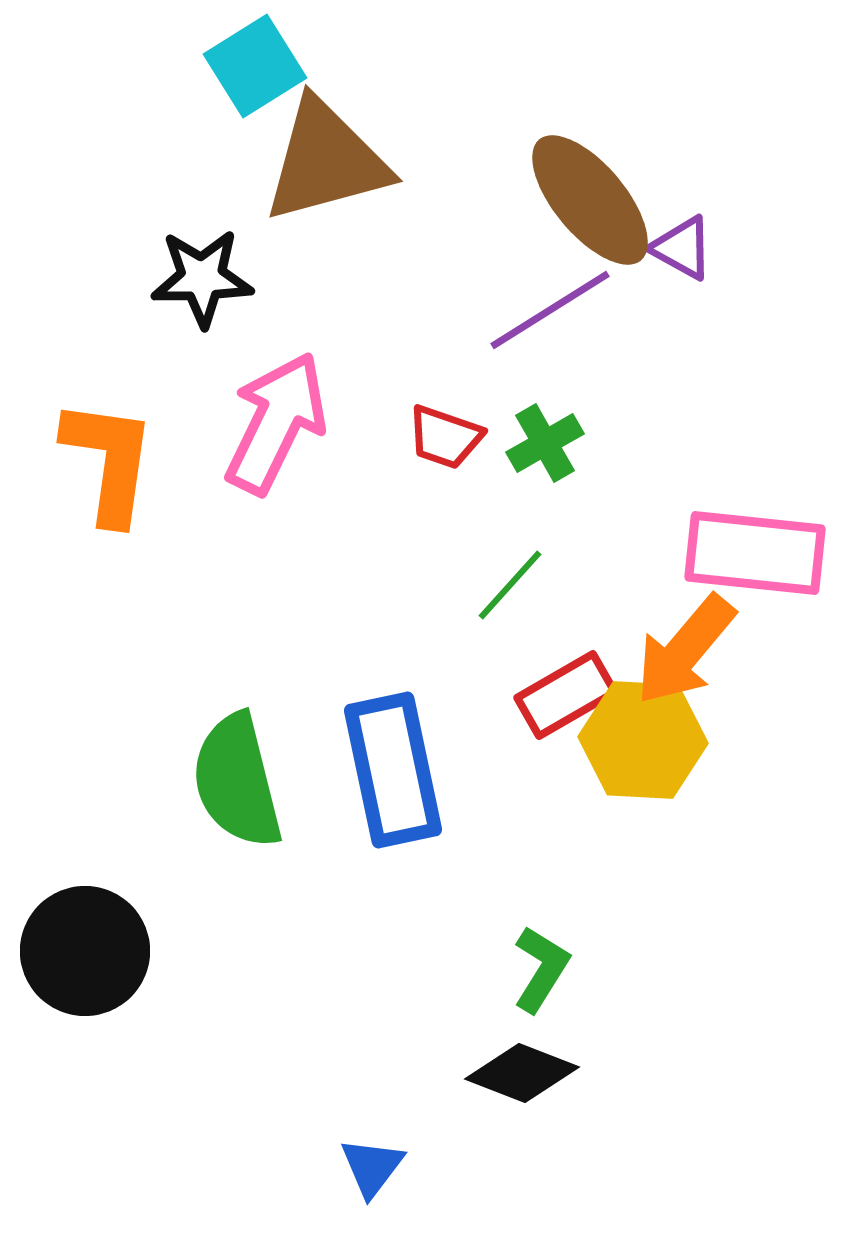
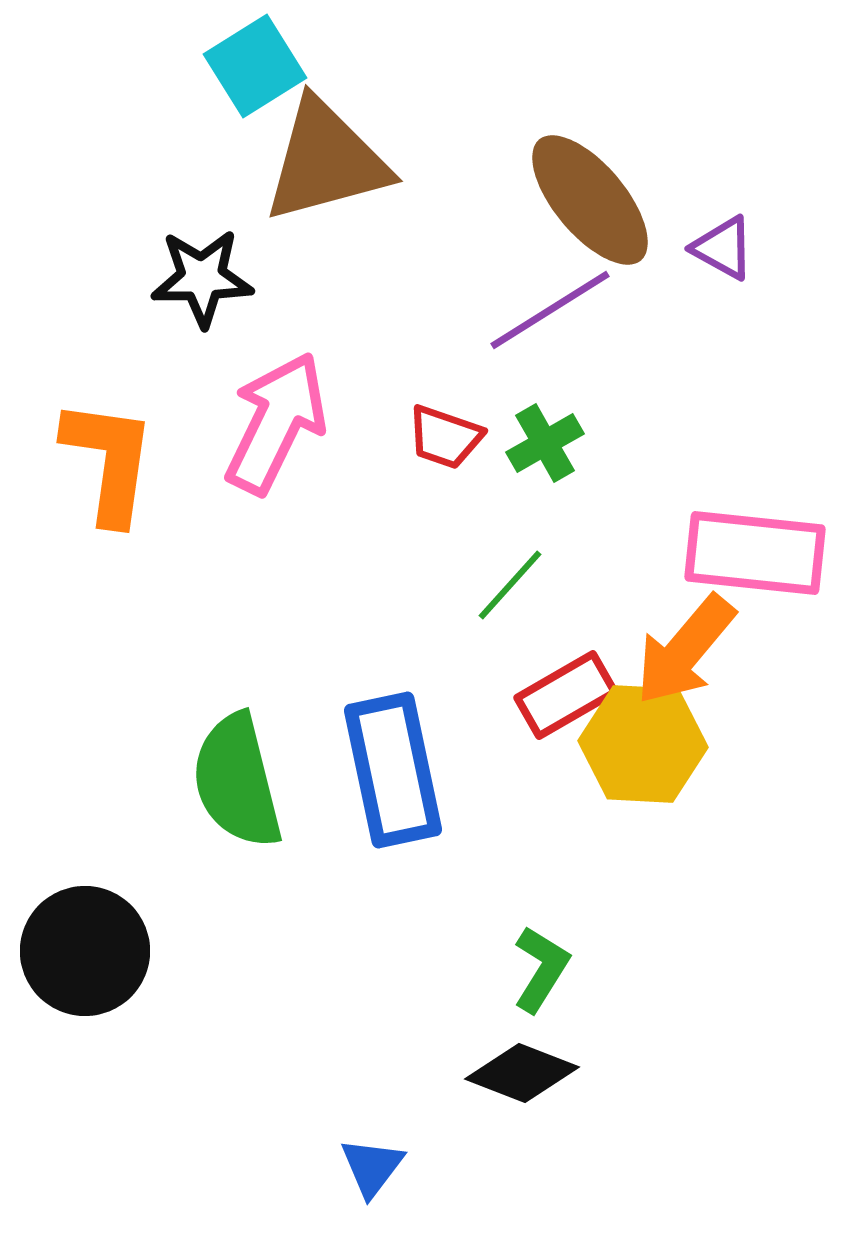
purple triangle: moved 41 px right
yellow hexagon: moved 4 px down
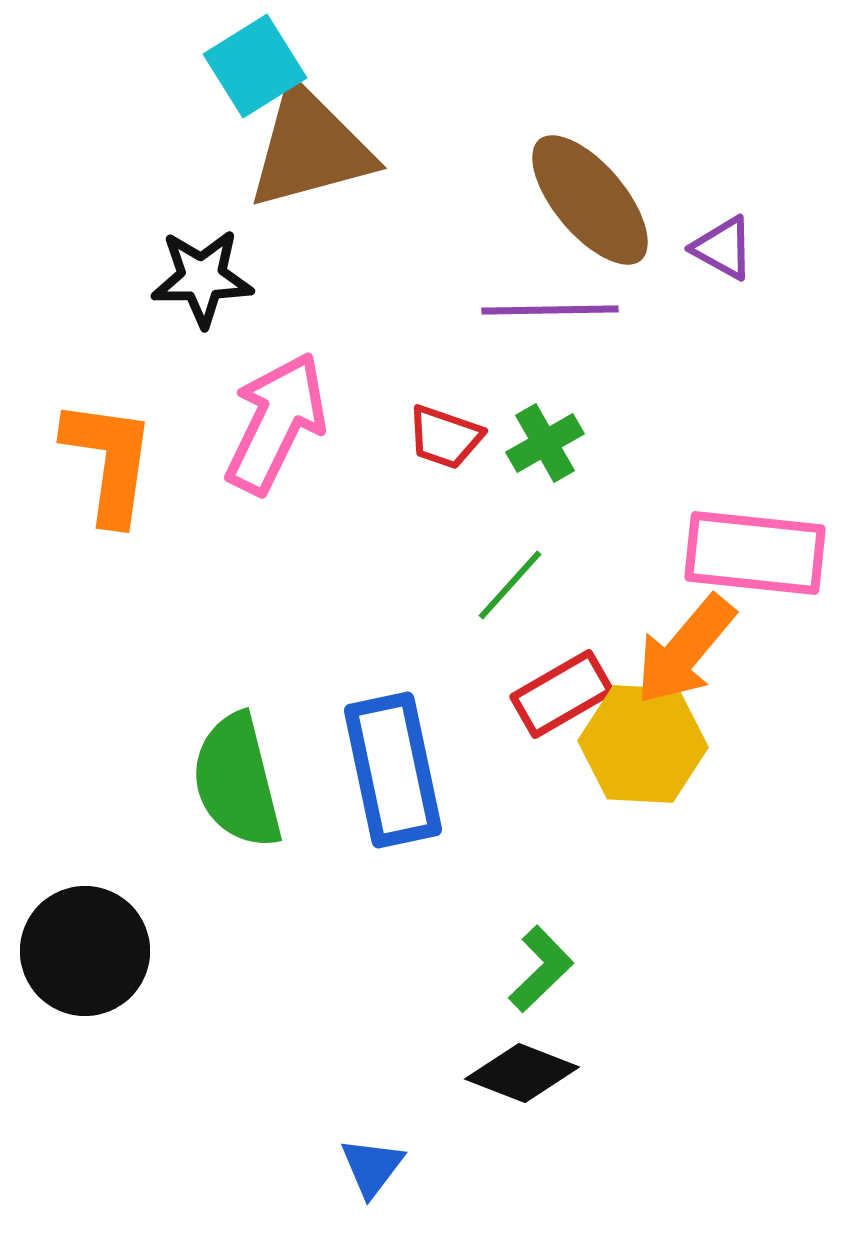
brown triangle: moved 16 px left, 13 px up
purple line: rotated 31 degrees clockwise
red rectangle: moved 4 px left, 1 px up
green L-shape: rotated 14 degrees clockwise
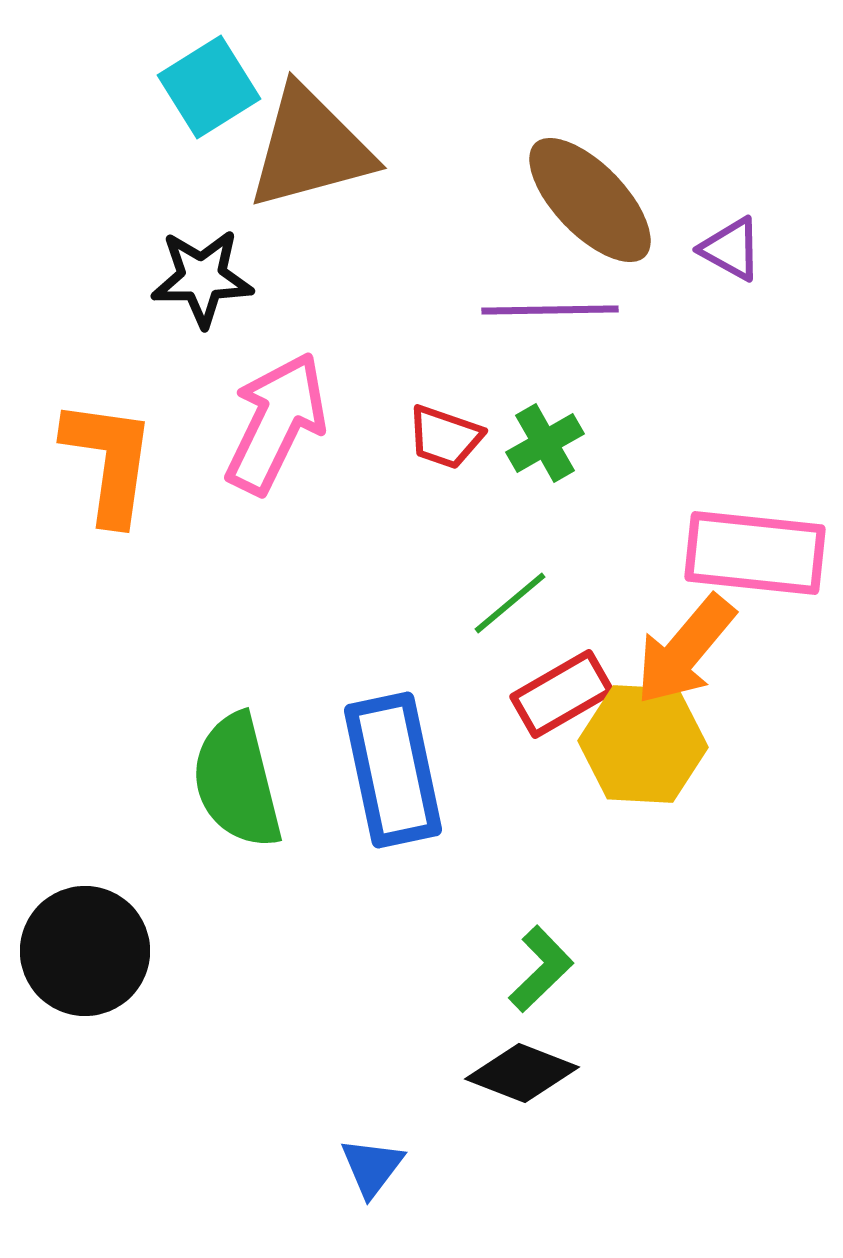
cyan square: moved 46 px left, 21 px down
brown ellipse: rotated 4 degrees counterclockwise
purple triangle: moved 8 px right, 1 px down
green line: moved 18 px down; rotated 8 degrees clockwise
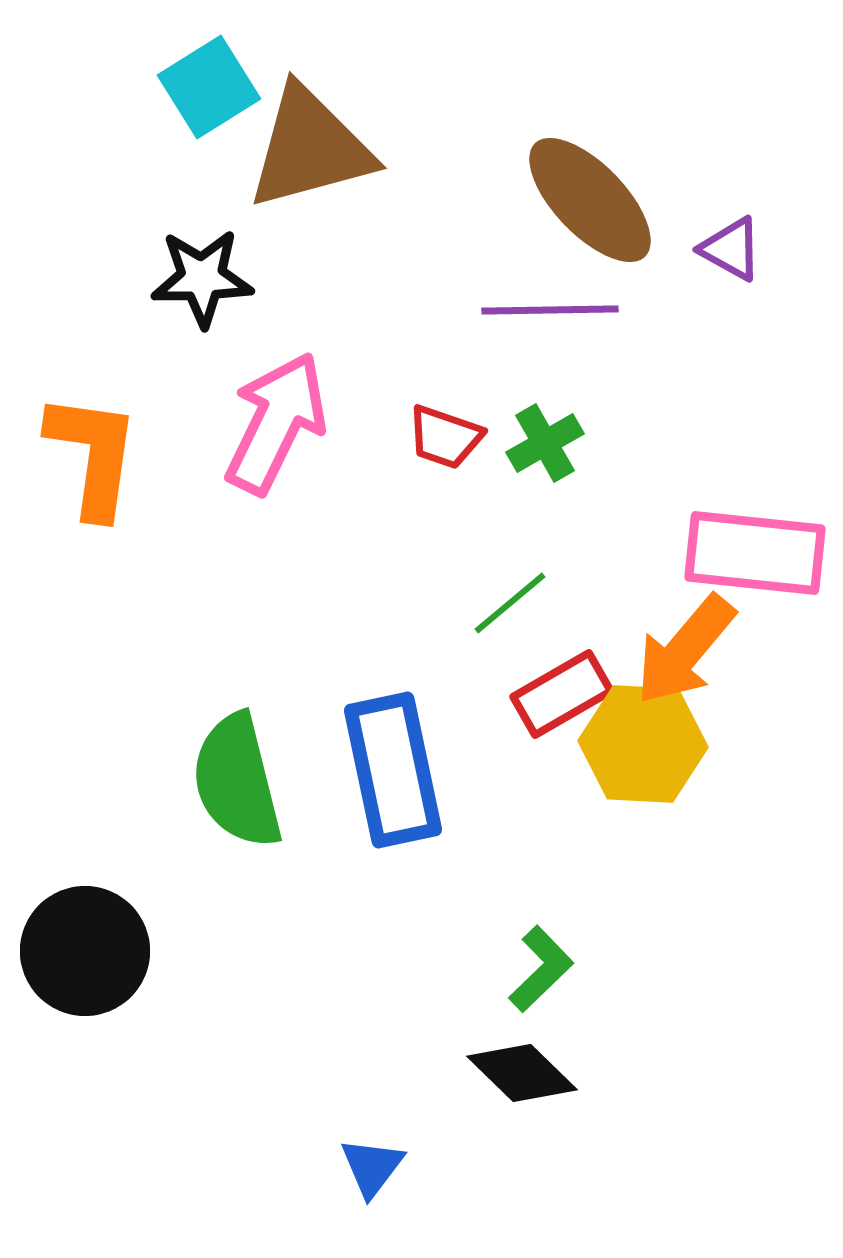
orange L-shape: moved 16 px left, 6 px up
black diamond: rotated 23 degrees clockwise
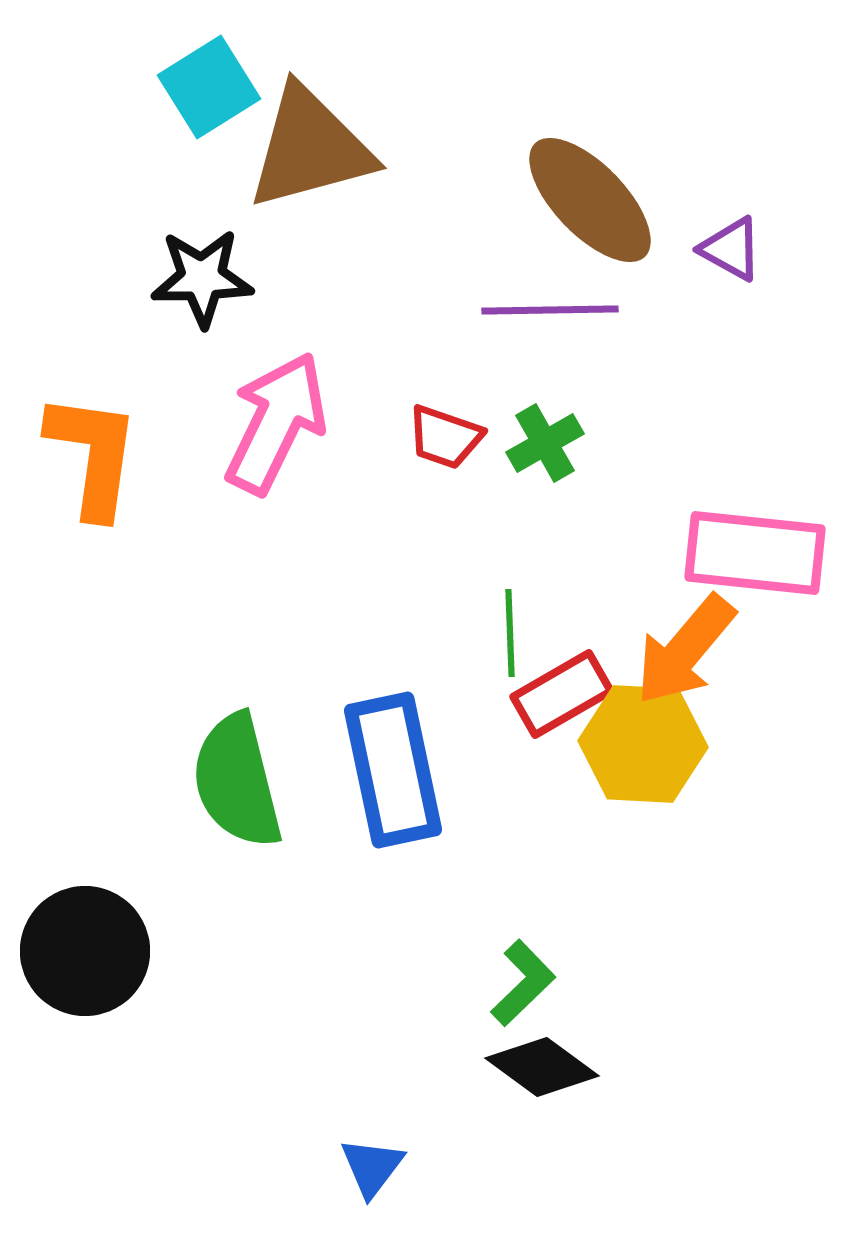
green line: moved 30 px down; rotated 52 degrees counterclockwise
green L-shape: moved 18 px left, 14 px down
black diamond: moved 20 px right, 6 px up; rotated 8 degrees counterclockwise
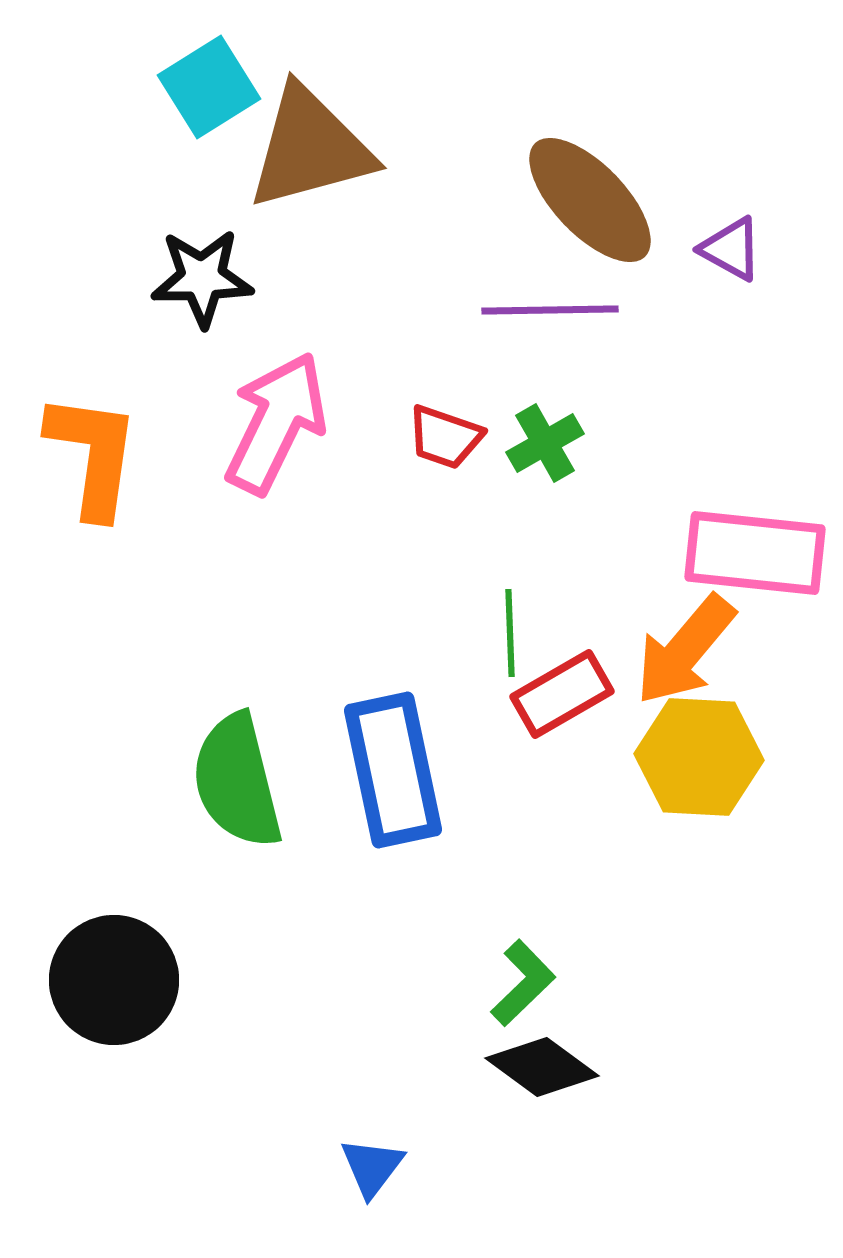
yellow hexagon: moved 56 px right, 13 px down
black circle: moved 29 px right, 29 px down
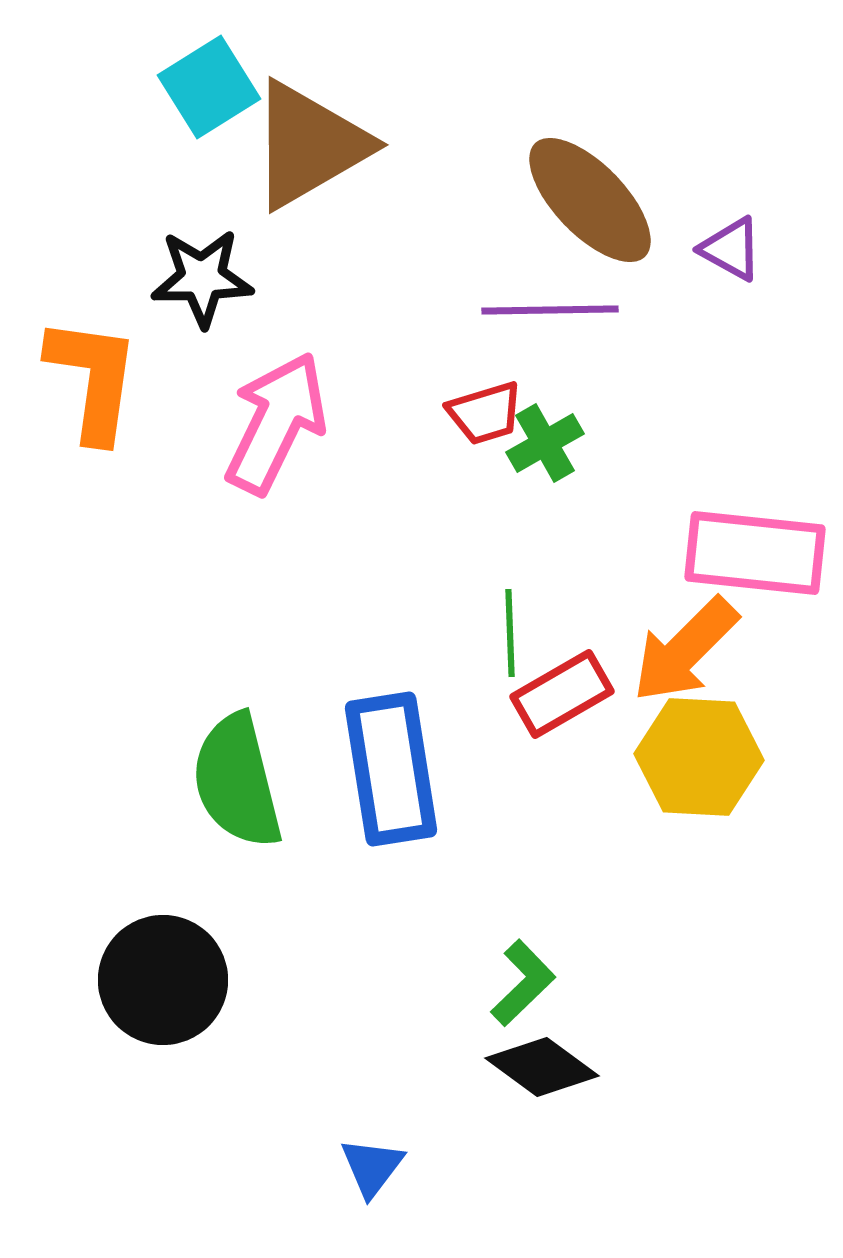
brown triangle: moved 1 px left, 3 px up; rotated 15 degrees counterclockwise
red trapezoid: moved 40 px right, 24 px up; rotated 36 degrees counterclockwise
orange L-shape: moved 76 px up
orange arrow: rotated 5 degrees clockwise
blue rectangle: moved 2 px left, 1 px up; rotated 3 degrees clockwise
black circle: moved 49 px right
